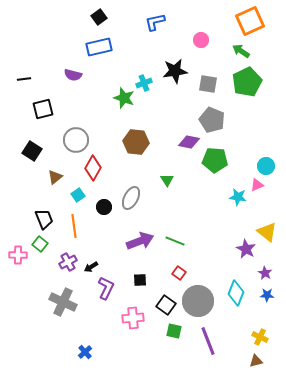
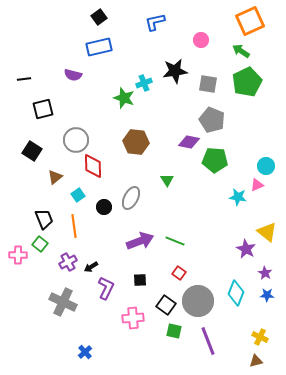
red diamond at (93, 168): moved 2 px up; rotated 30 degrees counterclockwise
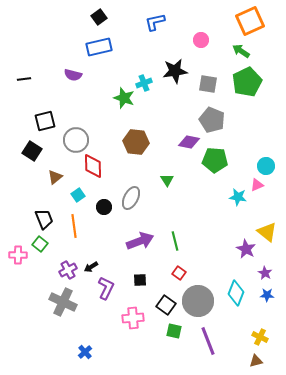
black square at (43, 109): moved 2 px right, 12 px down
green line at (175, 241): rotated 54 degrees clockwise
purple cross at (68, 262): moved 8 px down
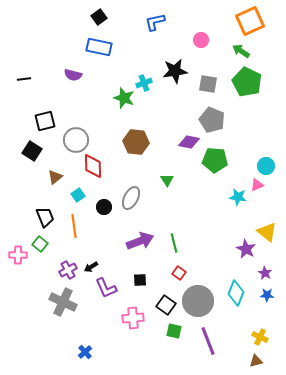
blue rectangle at (99, 47): rotated 25 degrees clockwise
green pentagon at (247, 82): rotated 20 degrees counterclockwise
black trapezoid at (44, 219): moved 1 px right, 2 px up
green line at (175, 241): moved 1 px left, 2 px down
purple L-shape at (106, 288): rotated 130 degrees clockwise
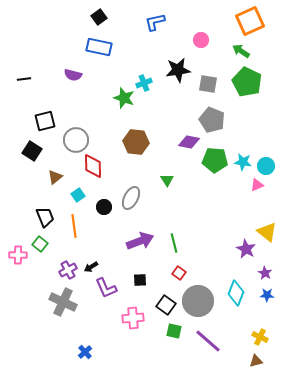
black star at (175, 71): moved 3 px right, 1 px up
cyan star at (238, 197): moved 5 px right, 35 px up
purple line at (208, 341): rotated 28 degrees counterclockwise
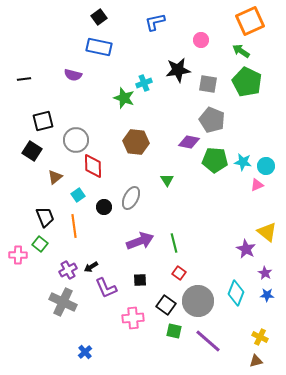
black square at (45, 121): moved 2 px left
